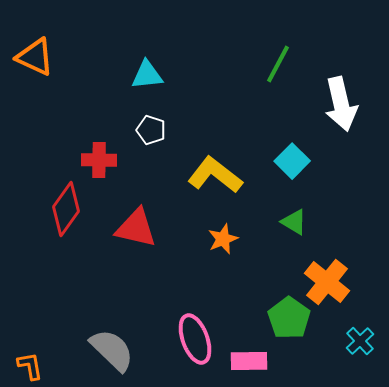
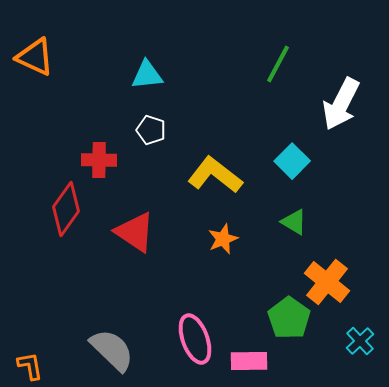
white arrow: rotated 40 degrees clockwise
red triangle: moved 1 px left, 4 px down; rotated 21 degrees clockwise
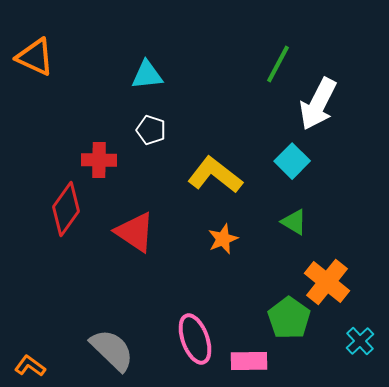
white arrow: moved 23 px left
orange L-shape: rotated 44 degrees counterclockwise
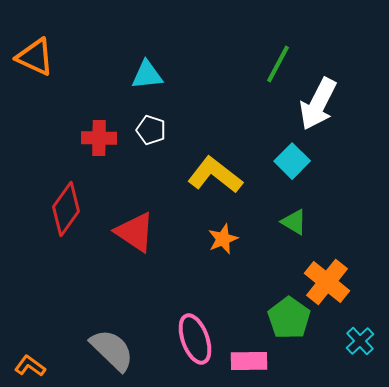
red cross: moved 22 px up
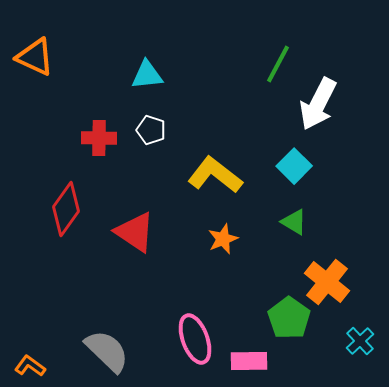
cyan square: moved 2 px right, 5 px down
gray semicircle: moved 5 px left, 1 px down
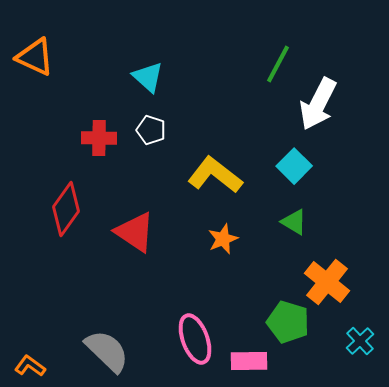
cyan triangle: moved 1 px right, 2 px down; rotated 48 degrees clockwise
green pentagon: moved 1 px left, 4 px down; rotated 18 degrees counterclockwise
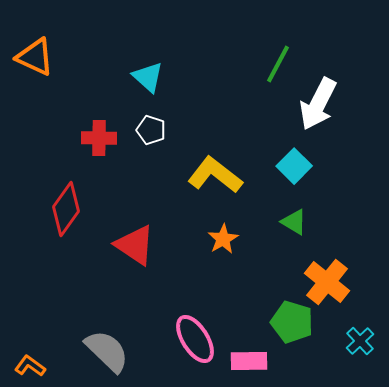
red triangle: moved 13 px down
orange star: rotated 8 degrees counterclockwise
green pentagon: moved 4 px right
pink ellipse: rotated 12 degrees counterclockwise
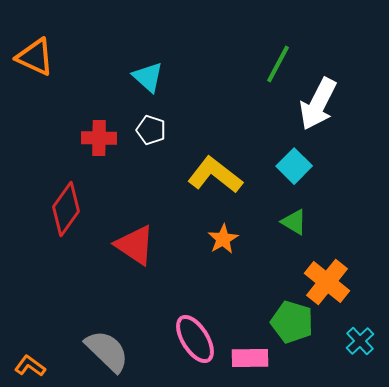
pink rectangle: moved 1 px right, 3 px up
